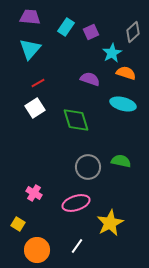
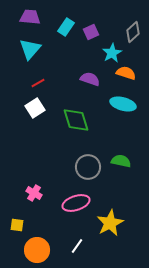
yellow square: moved 1 px left, 1 px down; rotated 24 degrees counterclockwise
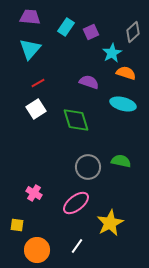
purple semicircle: moved 1 px left, 3 px down
white square: moved 1 px right, 1 px down
pink ellipse: rotated 20 degrees counterclockwise
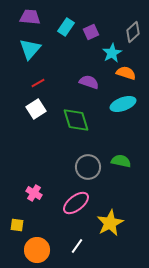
cyan ellipse: rotated 35 degrees counterclockwise
